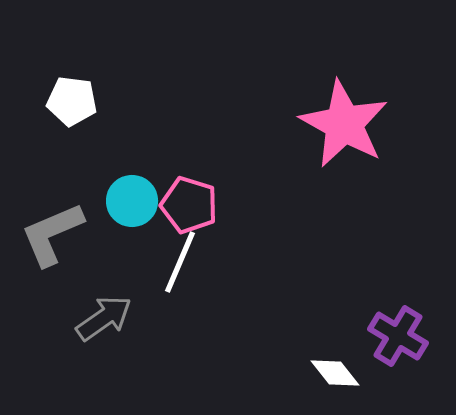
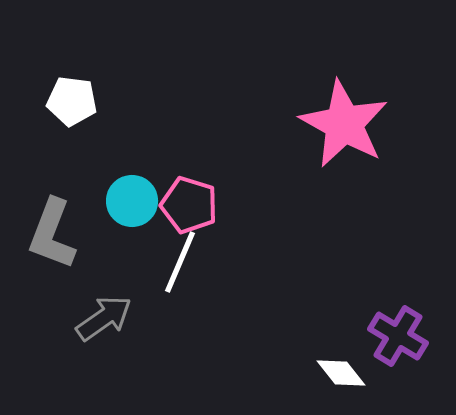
gray L-shape: rotated 46 degrees counterclockwise
white diamond: moved 6 px right
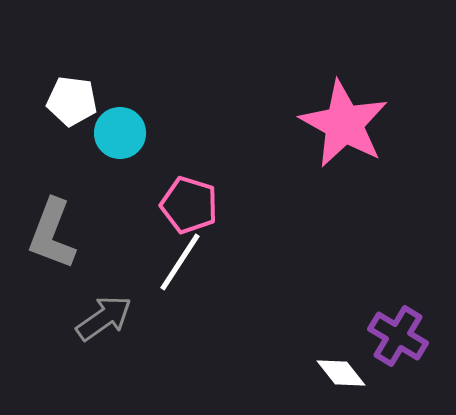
cyan circle: moved 12 px left, 68 px up
white line: rotated 10 degrees clockwise
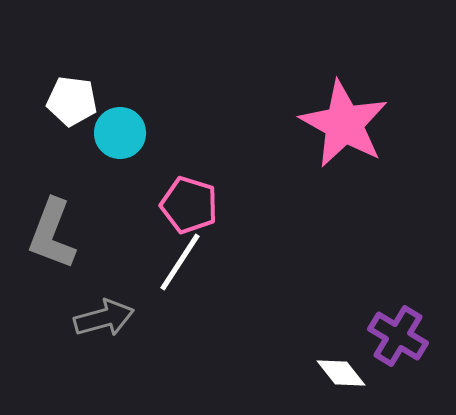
gray arrow: rotated 20 degrees clockwise
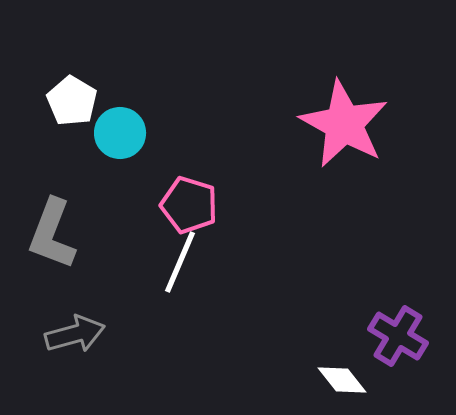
white pentagon: rotated 24 degrees clockwise
white line: rotated 10 degrees counterclockwise
gray arrow: moved 29 px left, 16 px down
white diamond: moved 1 px right, 7 px down
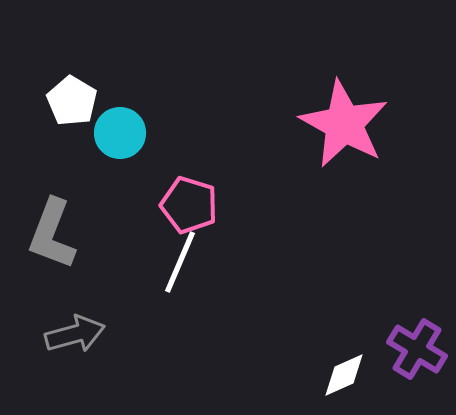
purple cross: moved 19 px right, 13 px down
white diamond: moved 2 px right, 5 px up; rotated 75 degrees counterclockwise
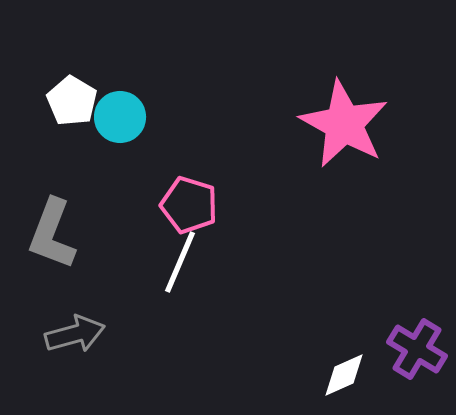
cyan circle: moved 16 px up
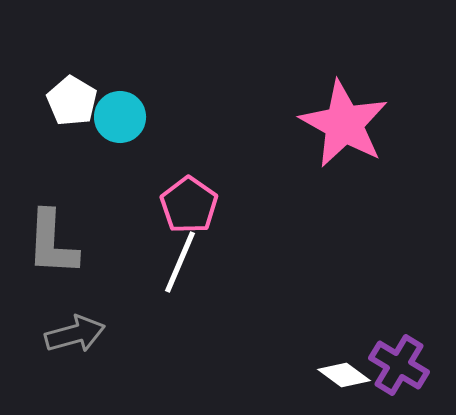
pink pentagon: rotated 18 degrees clockwise
gray L-shape: moved 9 px down; rotated 18 degrees counterclockwise
purple cross: moved 18 px left, 16 px down
white diamond: rotated 60 degrees clockwise
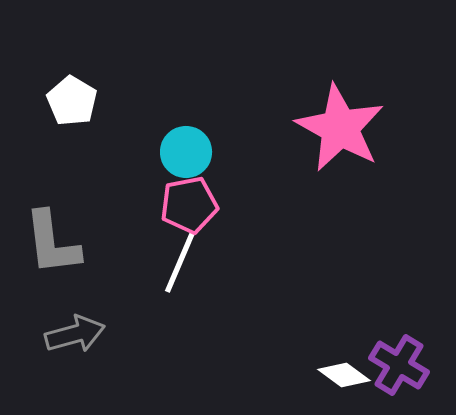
cyan circle: moved 66 px right, 35 px down
pink star: moved 4 px left, 4 px down
pink pentagon: rotated 26 degrees clockwise
gray L-shape: rotated 10 degrees counterclockwise
